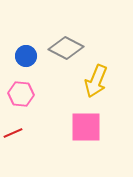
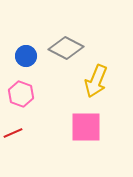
pink hexagon: rotated 15 degrees clockwise
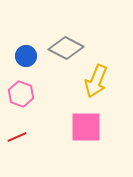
red line: moved 4 px right, 4 px down
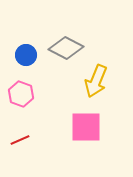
blue circle: moved 1 px up
red line: moved 3 px right, 3 px down
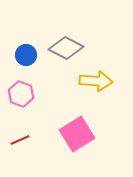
yellow arrow: rotated 108 degrees counterclockwise
pink square: moved 9 px left, 7 px down; rotated 32 degrees counterclockwise
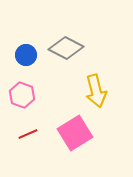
yellow arrow: moved 10 px down; rotated 72 degrees clockwise
pink hexagon: moved 1 px right, 1 px down
pink square: moved 2 px left, 1 px up
red line: moved 8 px right, 6 px up
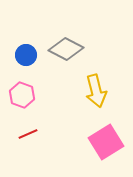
gray diamond: moved 1 px down
pink square: moved 31 px right, 9 px down
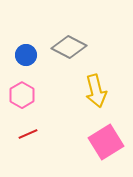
gray diamond: moved 3 px right, 2 px up
pink hexagon: rotated 10 degrees clockwise
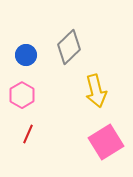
gray diamond: rotated 72 degrees counterclockwise
red line: rotated 42 degrees counterclockwise
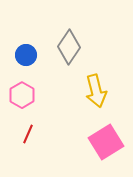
gray diamond: rotated 12 degrees counterclockwise
